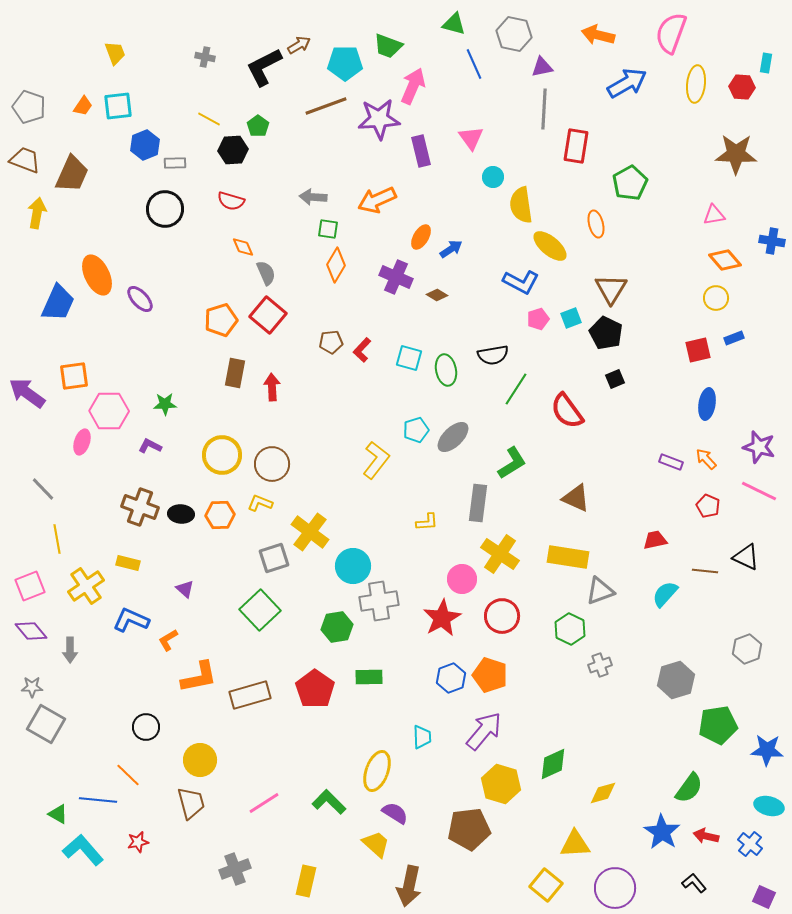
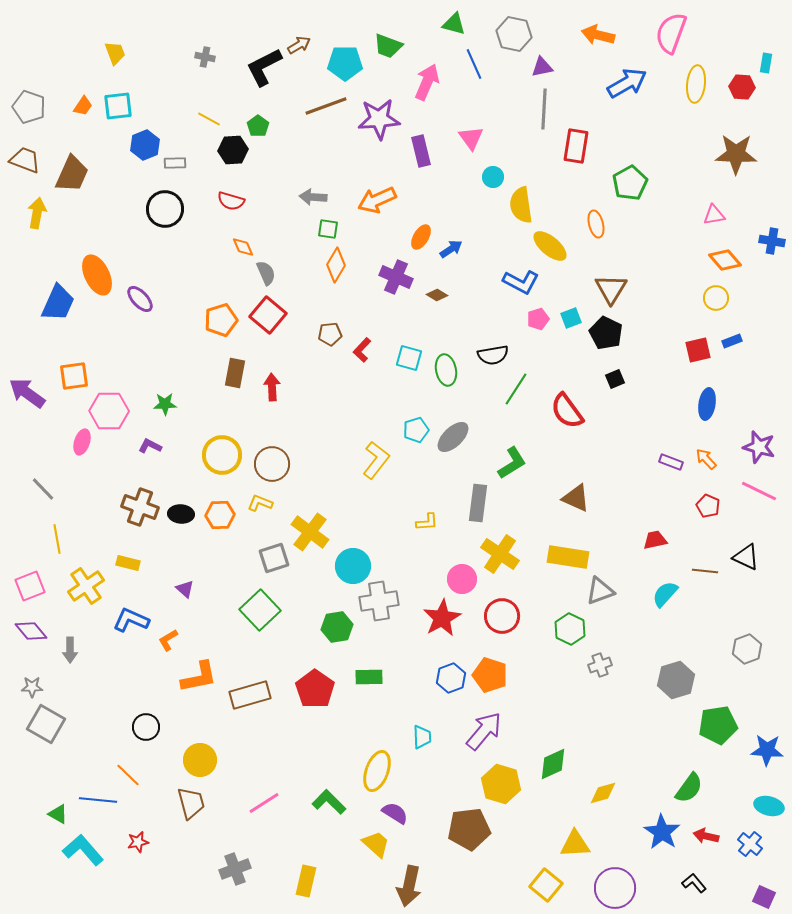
pink arrow at (413, 86): moved 14 px right, 4 px up
blue rectangle at (734, 338): moved 2 px left, 3 px down
brown pentagon at (331, 342): moved 1 px left, 8 px up
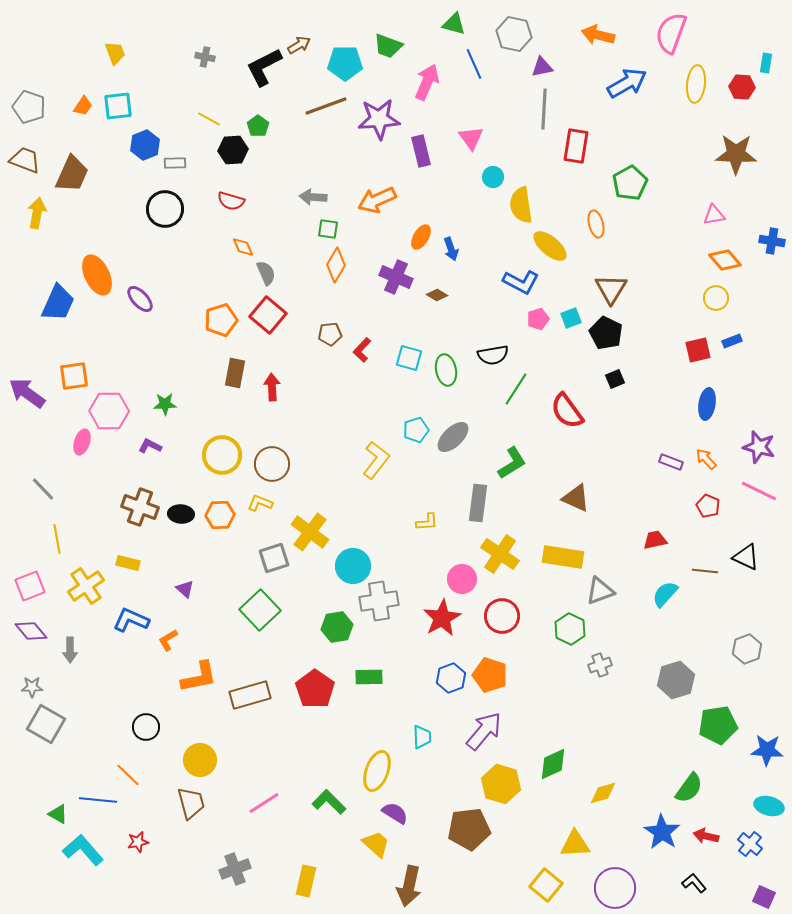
blue arrow at (451, 249): rotated 105 degrees clockwise
yellow rectangle at (568, 557): moved 5 px left
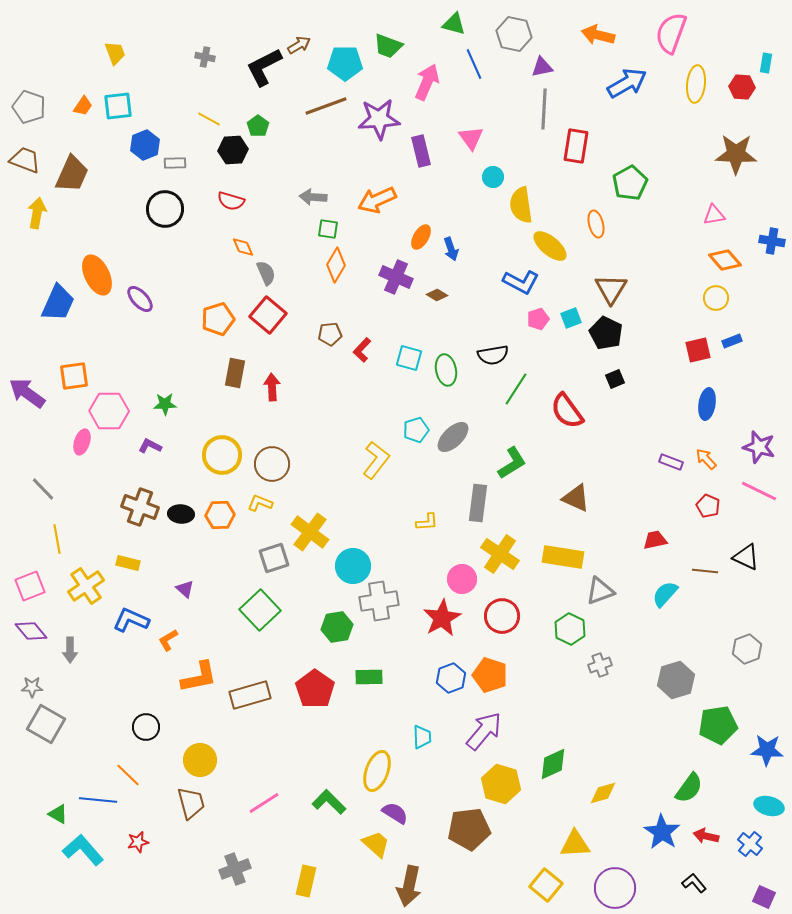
orange pentagon at (221, 320): moved 3 px left, 1 px up
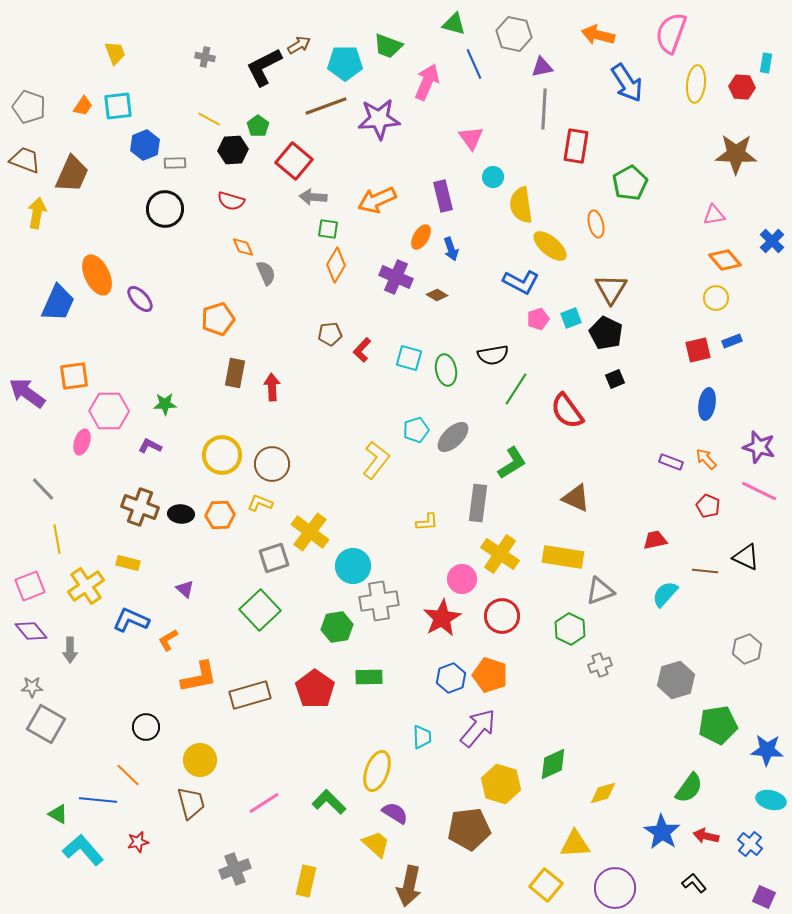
blue arrow at (627, 83): rotated 87 degrees clockwise
purple rectangle at (421, 151): moved 22 px right, 45 px down
blue cross at (772, 241): rotated 35 degrees clockwise
red square at (268, 315): moved 26 px right, 154 px up
purple arrow at (484, 731): moved 6 px left, 3 px up
cyan ellipse at (769, 806): moved 2 px right, 6 px up
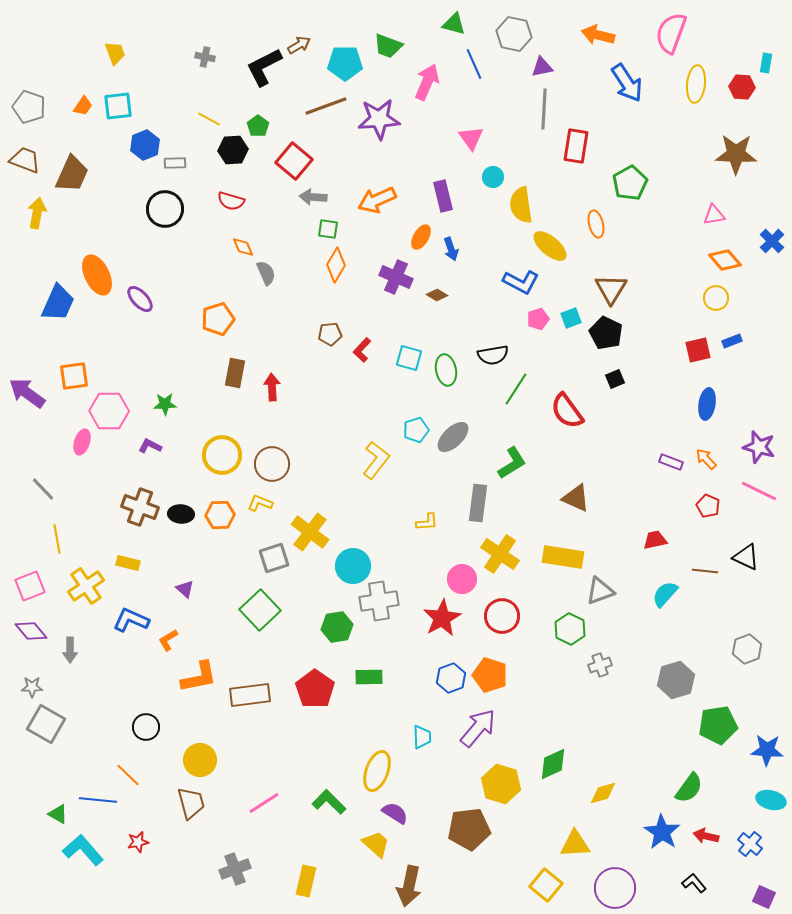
brown rectangle at (250, 695): rotated 9 degrees clockwise
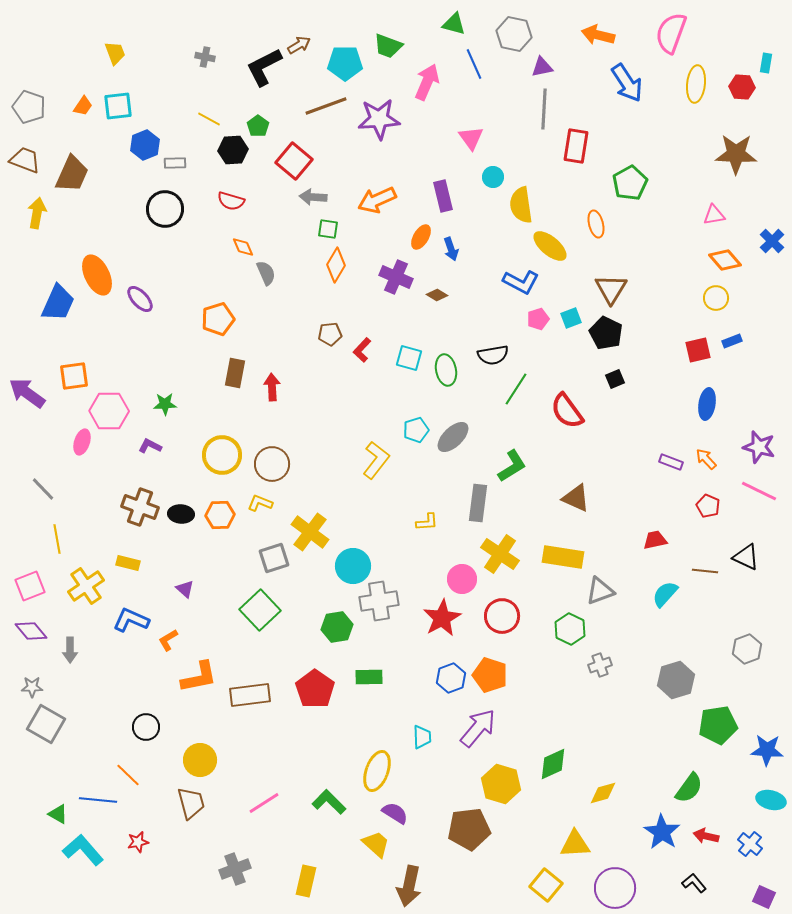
green L-shape at (512, 463): moved 3 px down
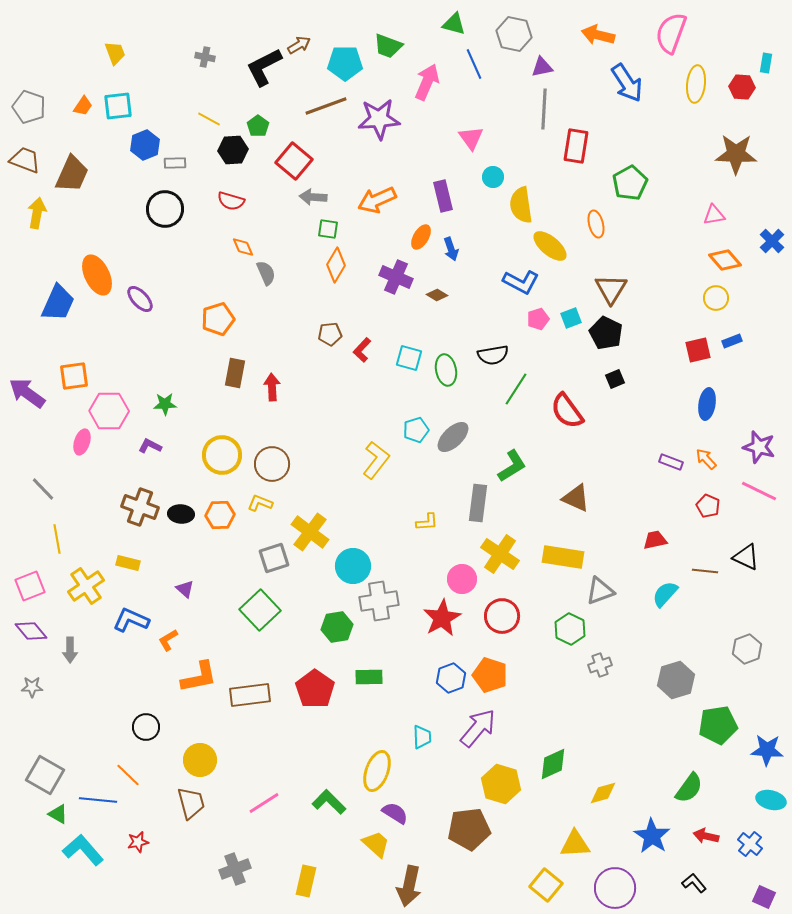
gray square at (46, 724): moved 1 px left, 51 px down
blue star at (662, 832): moved 10 px left, 4 px down
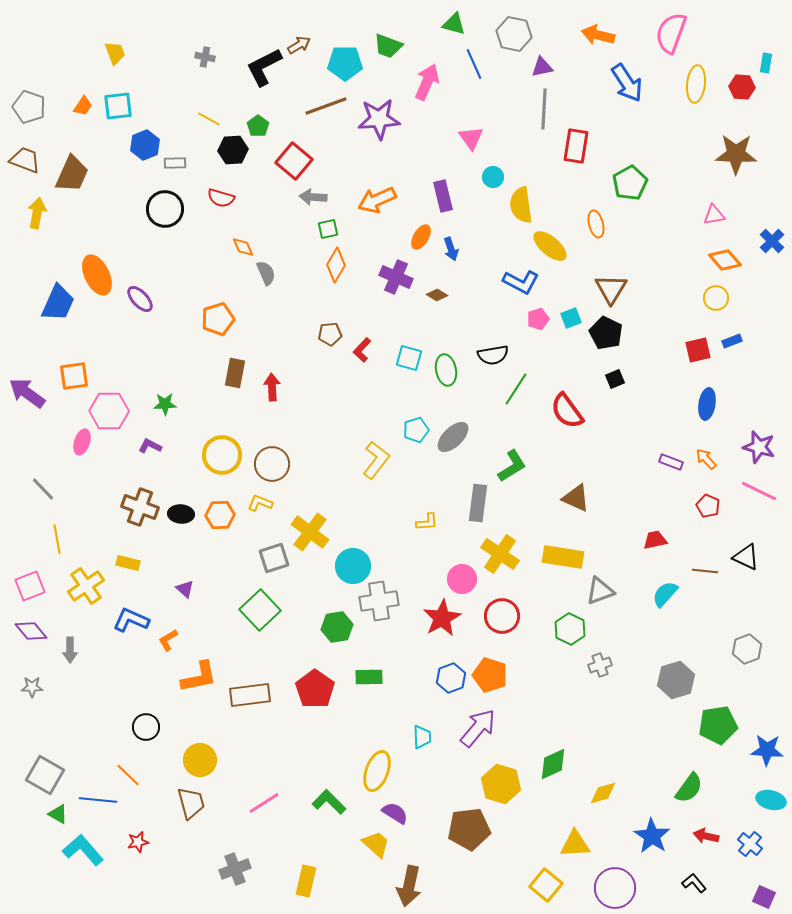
red semicircle at (231, 201): moved 10 px left, 3 px up
green square at (328, 229): rotated 20 degrees counterclockwise
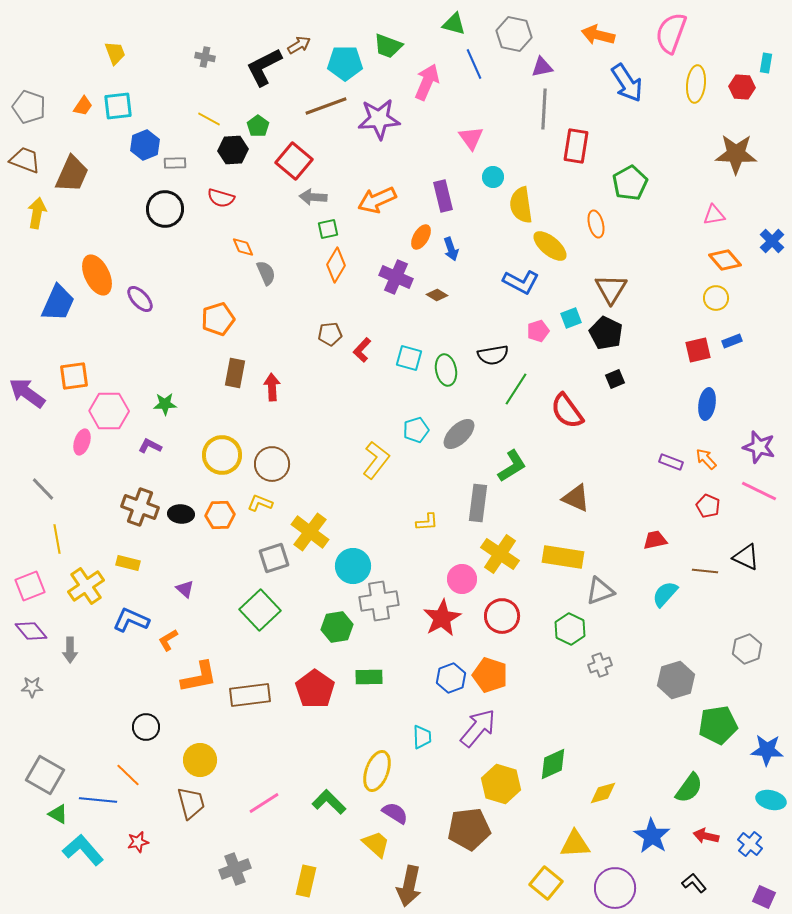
pink pentagon at (538, 319): moved 12 px down
gray ellipse at (453, 437): moved 6 px right, 3 px up
yellow square at (546, 885): moved 2 px up
